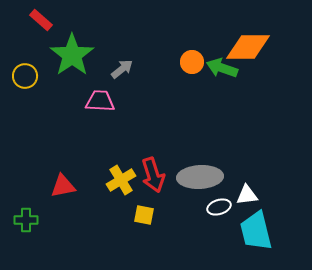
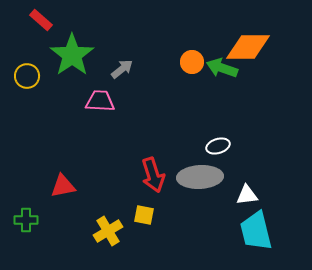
yellow circle: moved 2 px right
yellow cross: moved 13 px left, 51 px down
white ellipse: moved 1 px left, 61 px up
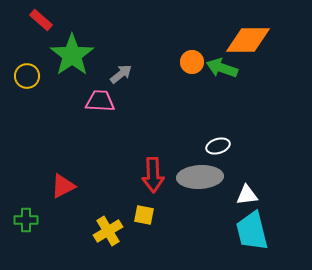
orange diamond: moved 7 px up
gray arrow: moved 1 px left, 5 px down
red arrow: rotated 16 degrees clockwise
red triangle: rotated 16 degrees counterclockwise
cyan trapezoid: moved 4 px left
